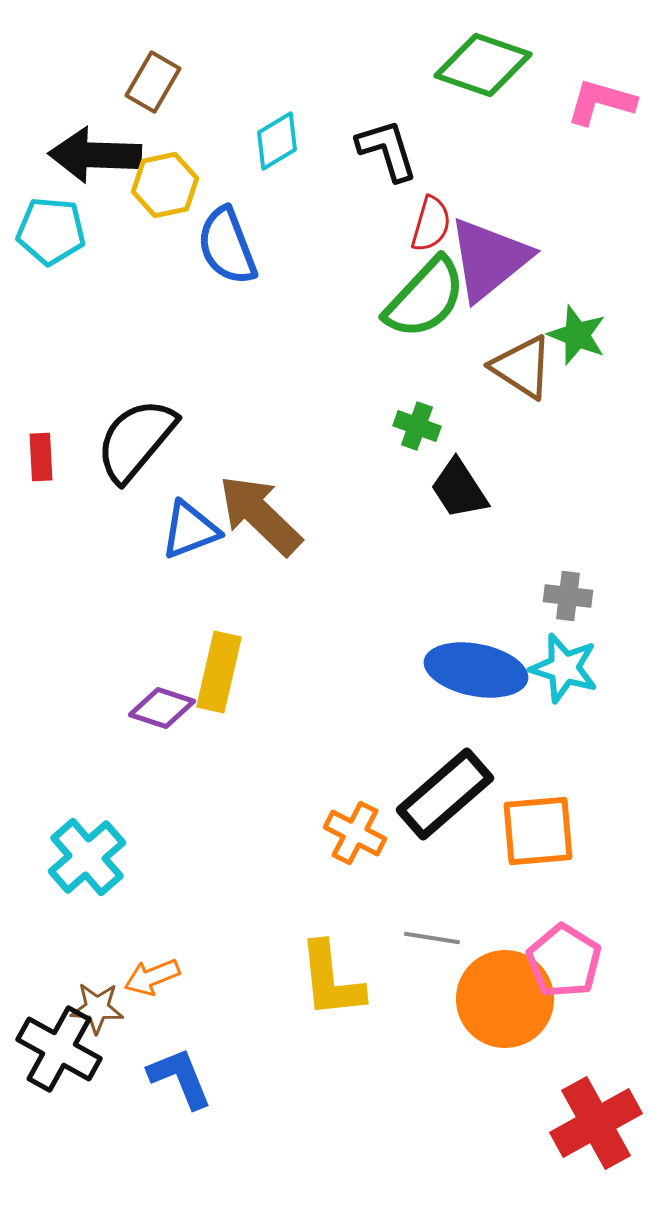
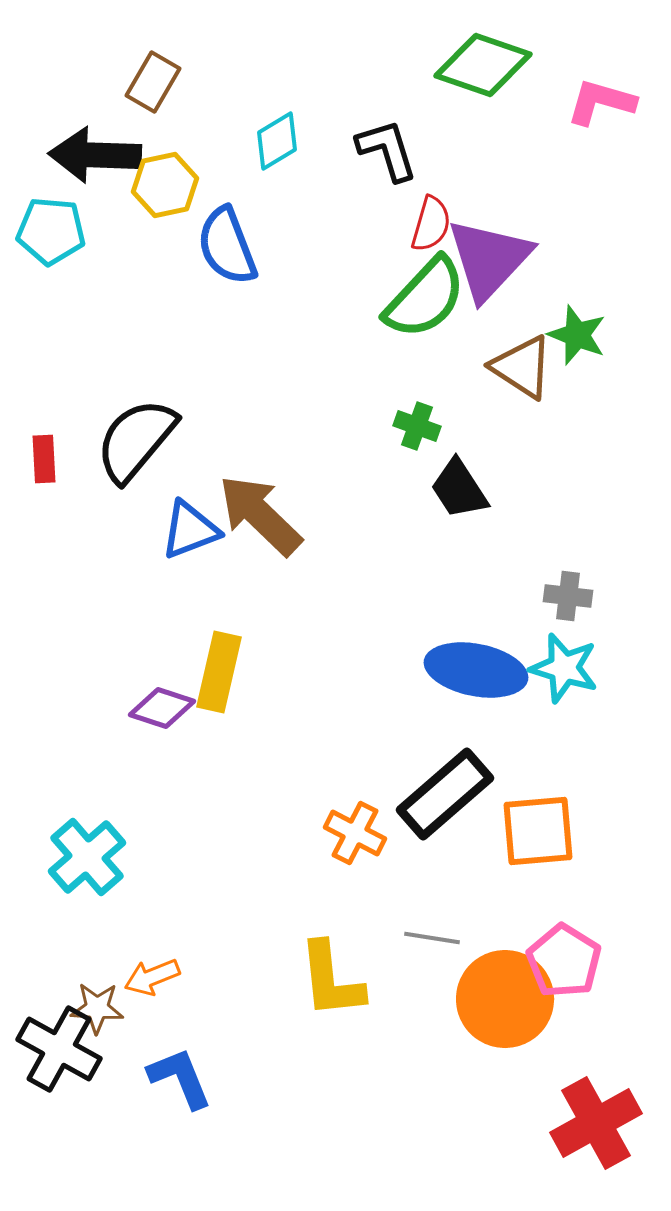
purple triangle: rotated 8 degrees counterclockwise
red rectangle: moved 3 px right, 2 px down
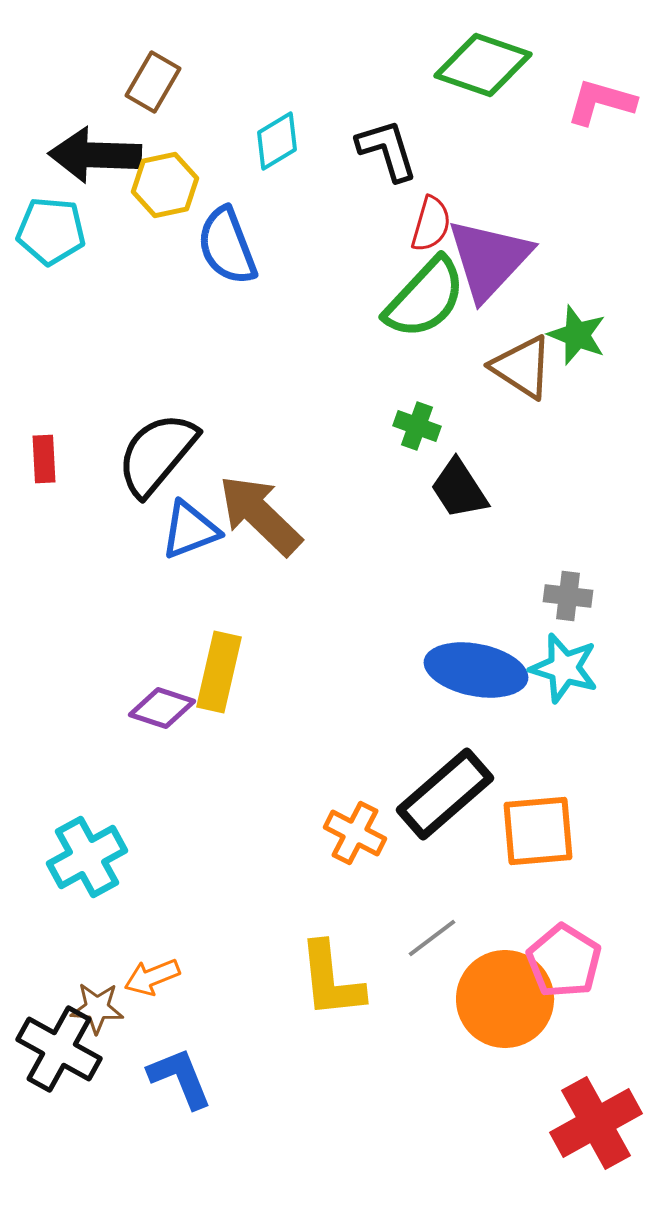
black semicircle: moved 21 px right, 14 px down
cyan cross: rotated 12 degrees clockwise
gray line: rotated 46 degrees counterclockwise
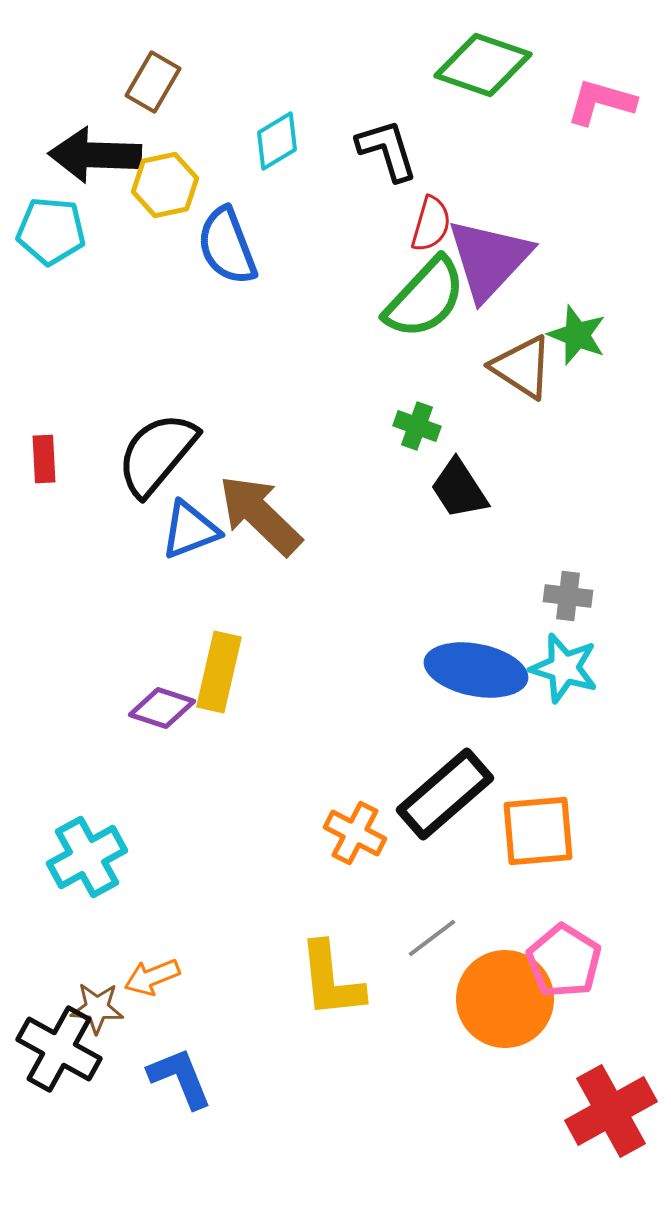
red cross: moved 15 px right, 12 px up
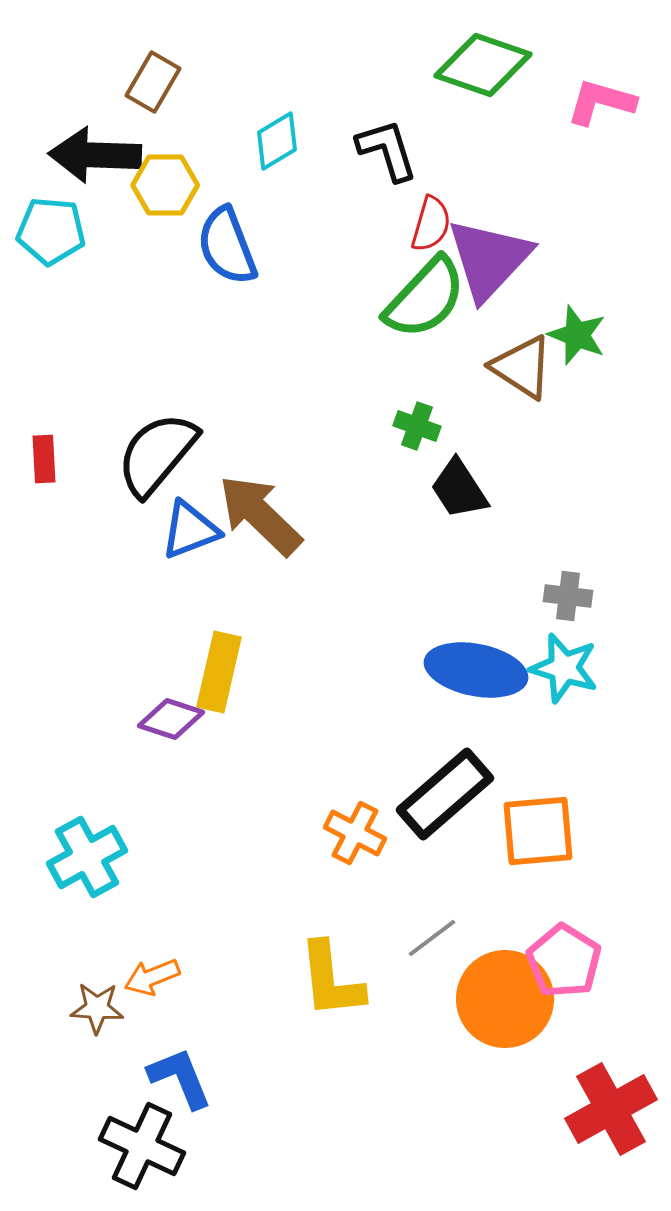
yellow hexagon: rotated 12 degrees clockwise
purple diamond: moved 9 px right, 11 px down
black cross: moved 83 px right, 97 px down; rotated 4 degrees counterclockwise
red cross: moved 2 px up
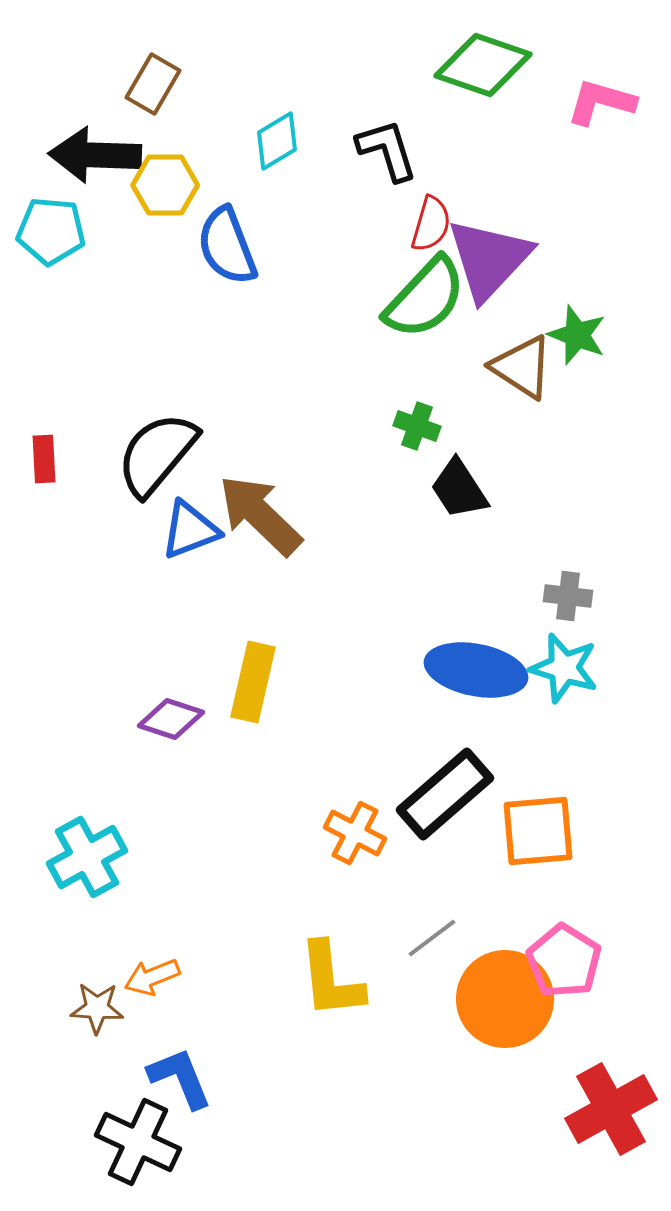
brown rectangle: moved 2 px down
yellow rectangle: moved 34 px right, 10 px down
black cross: moved 4 px left, 4 px up
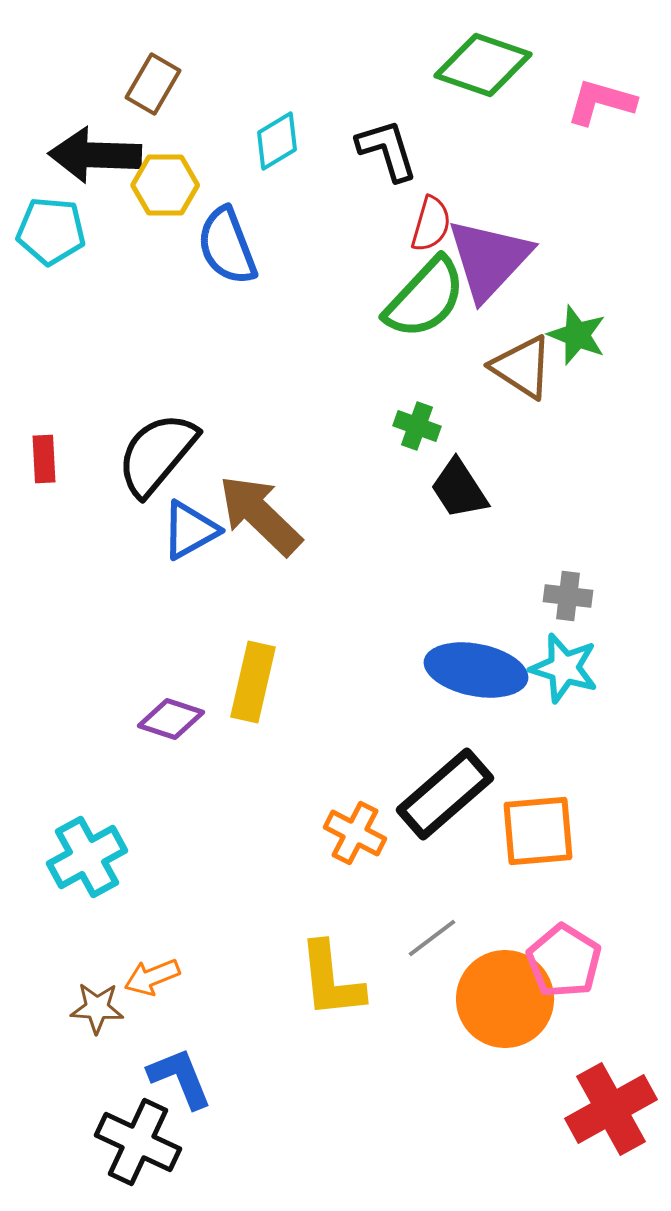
blue triangle: rotated 8 degrees counterclockwise
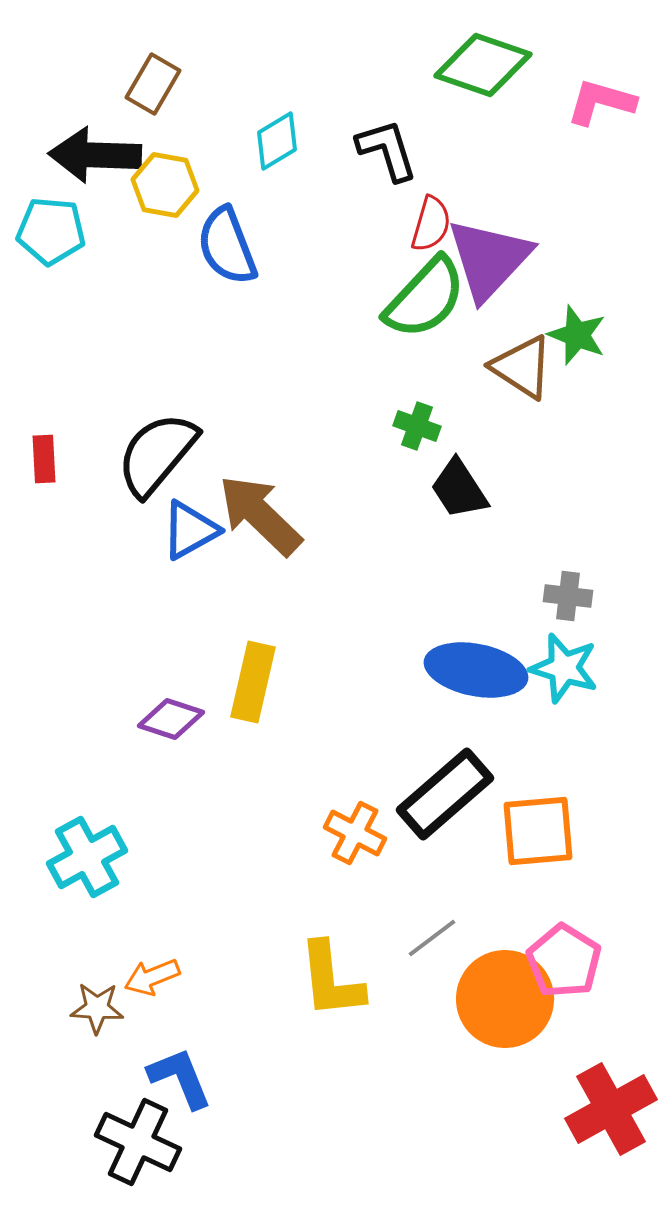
yellow hexagon: rotated 10 degrees clockwise
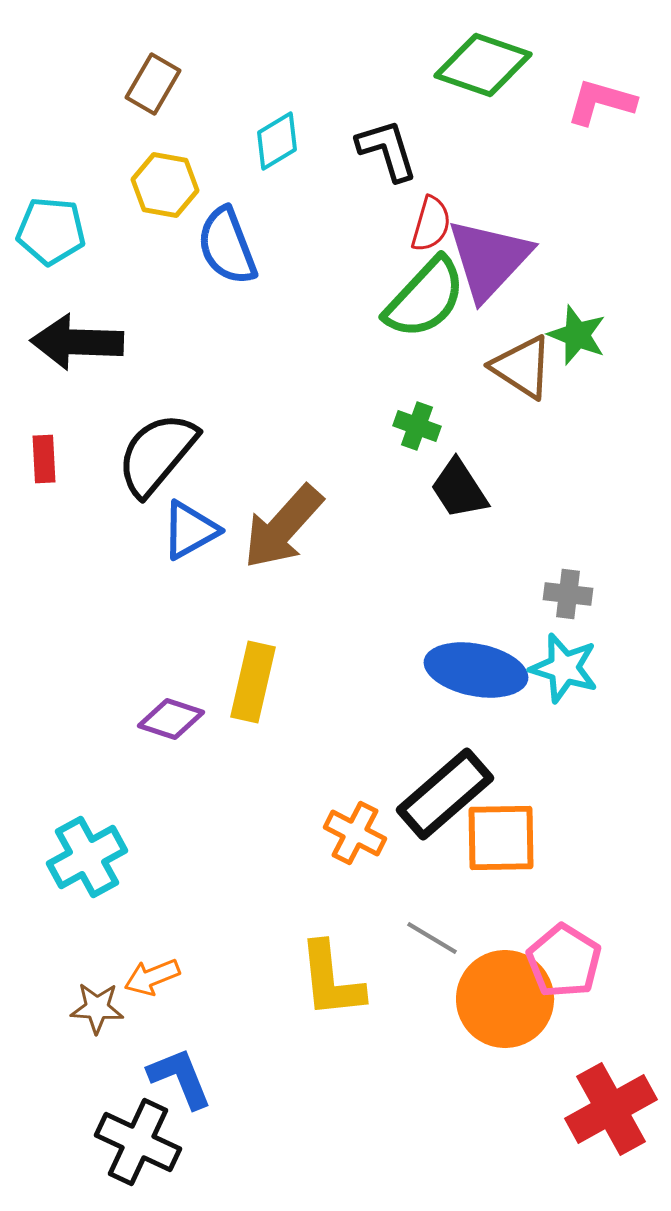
black arrow: moved 18 px left, 187 px down
brown arrow: moved 23 px right, 12 px down; rotated 92 degrees counterclockwise
gray cross: moved 2 px up
orange square: moved 37 px left, 7 px down; rotated 4 degrees clockwise
gray line: rotated 68 degrees clockwise
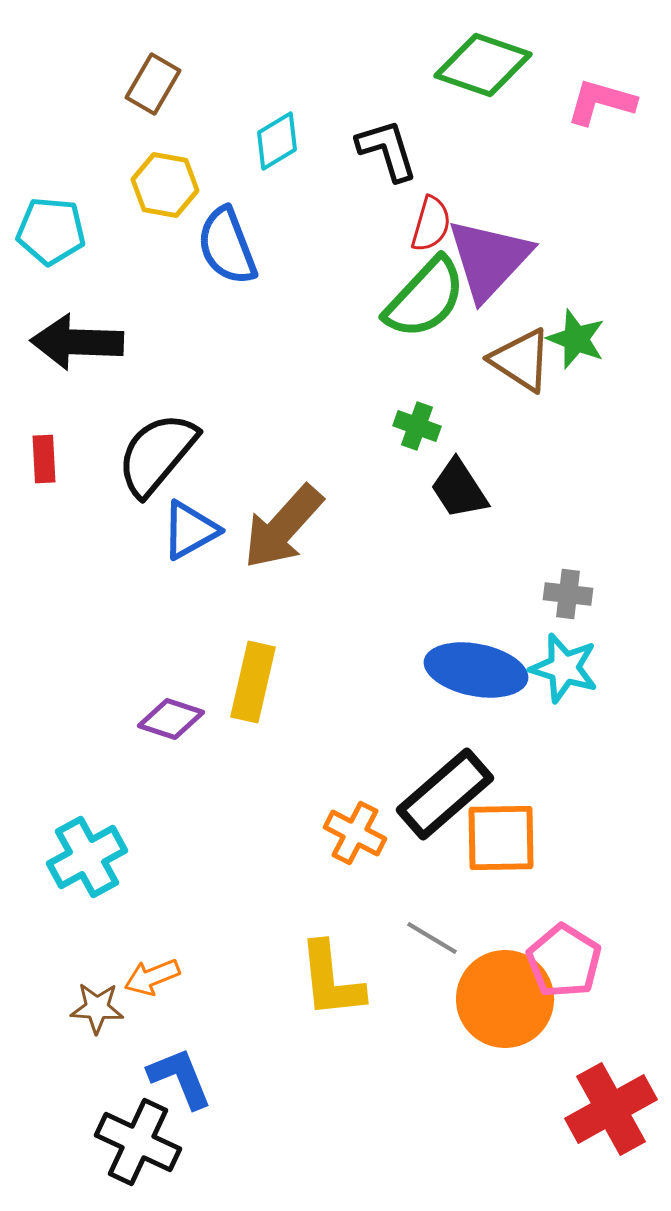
green star: moved 1 px left, 4 px down
brown triangle: moved 1 px left, 7 px up
